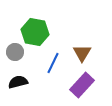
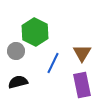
green hexagon: rotated 16 degrees clockwise
gray circle: moved 1 px right, 1 px up
purple rectangle: rotated 55 degrees counterclockwise
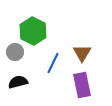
green hexagon: moved 2 px left, 1 px up
gray circle: moved 1 px left, 1 px down
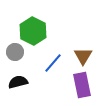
brown triangle: moved 1 px right, 3 px down
blue line: rotated 15 degrees clockwise
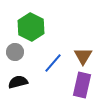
green hexagon: moved 2 px left, 4 px up
purple rectangle: rotated 25 degrees clockwise
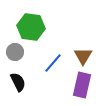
green hexagon: rotated 20 degrees counterclockwise
black semicircle: rotated 78 degrees clockwise
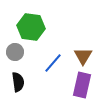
black semicircle: rotated 18 degrees clockwise
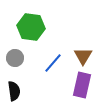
gray circle: moved 6 px down
black semicircle: moved 4 px left, 9 px down
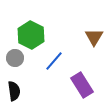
green hexagon: moved 8 px down; rotated 20 degrees clockwise
brown triangle: moved 11 px right, 19 px up
blue line: moved 1 px right, 2 px up
purple rectangle: rotated 45 degrees counterclockwise
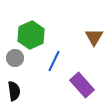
green hexagon: rotated 8 degrees clockwise
blue line: rotated 15 degrees counterclockwise
purple rectangle: rotated 10 degrees counterclockwise
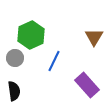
purple rectangle: moved 5 px right
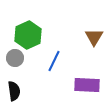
green hexagon: moved 3 px left
purple rectangle: rotated 45 degrees counterclockwise
